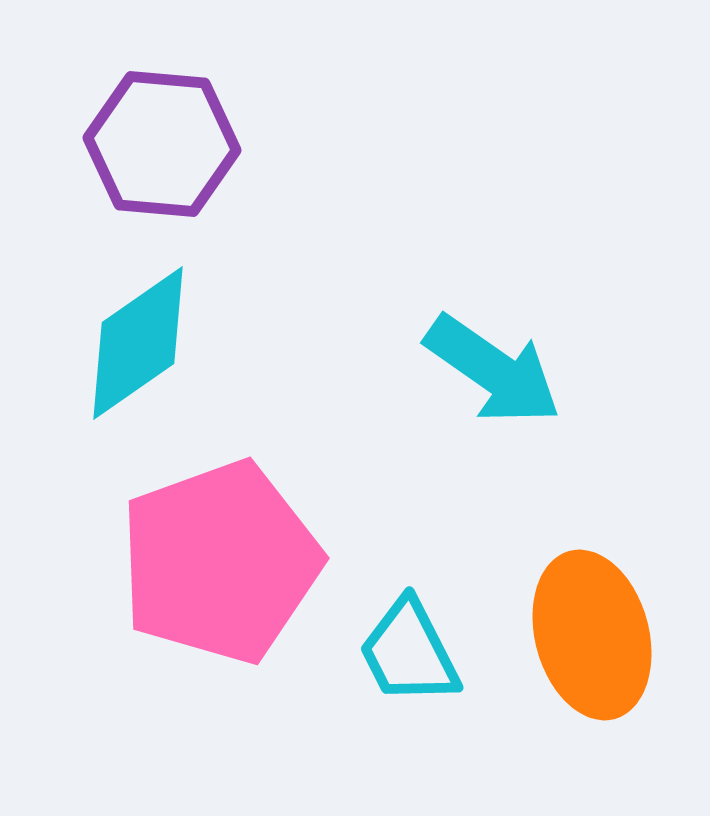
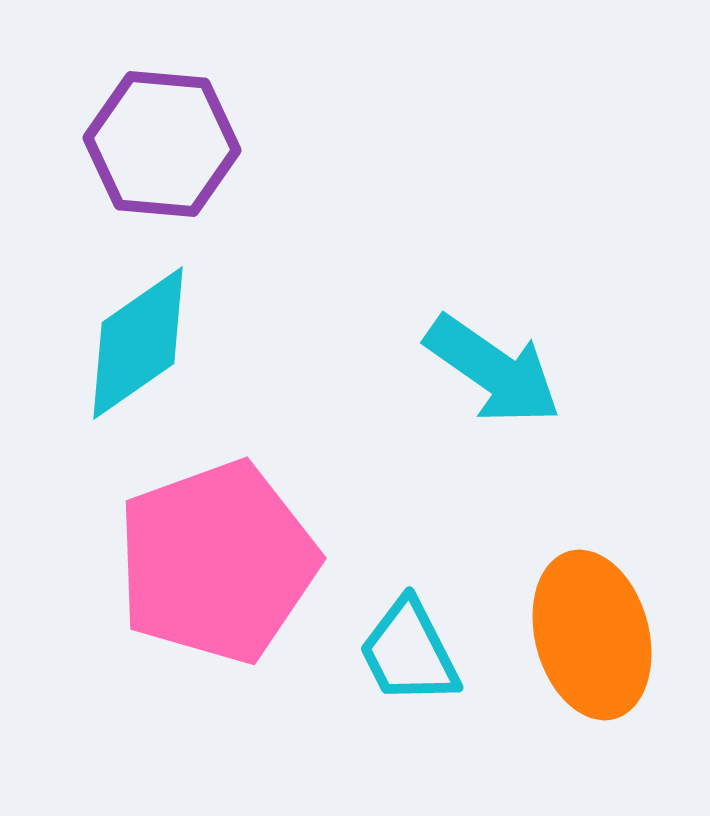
pink pentagon: moved 3 px left
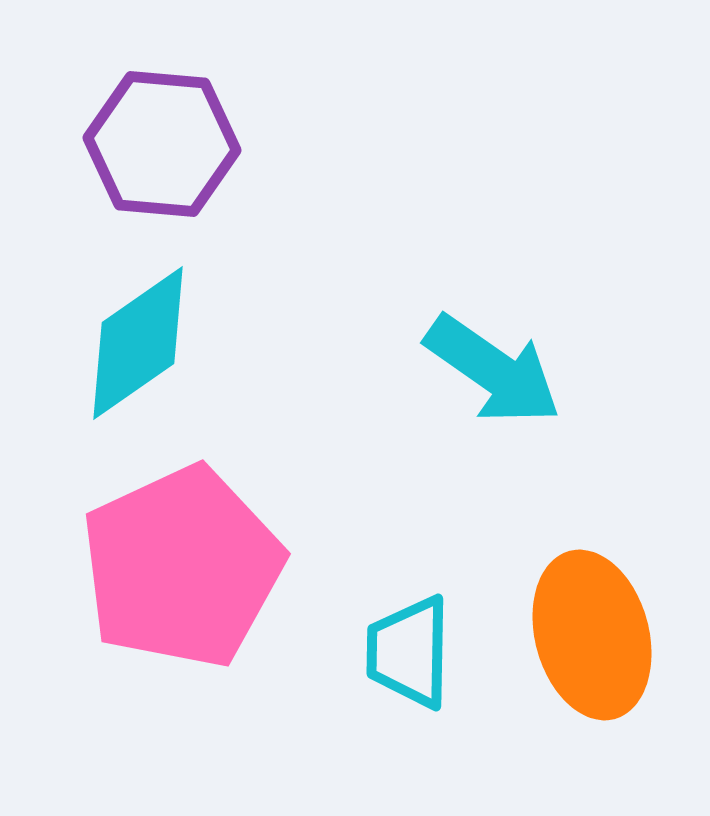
pink pentagon: moved 35 px left, 5 px down; rotated 5 degrees counterclockwise
cyan trapezoid: rotated 28 degrees clockwise
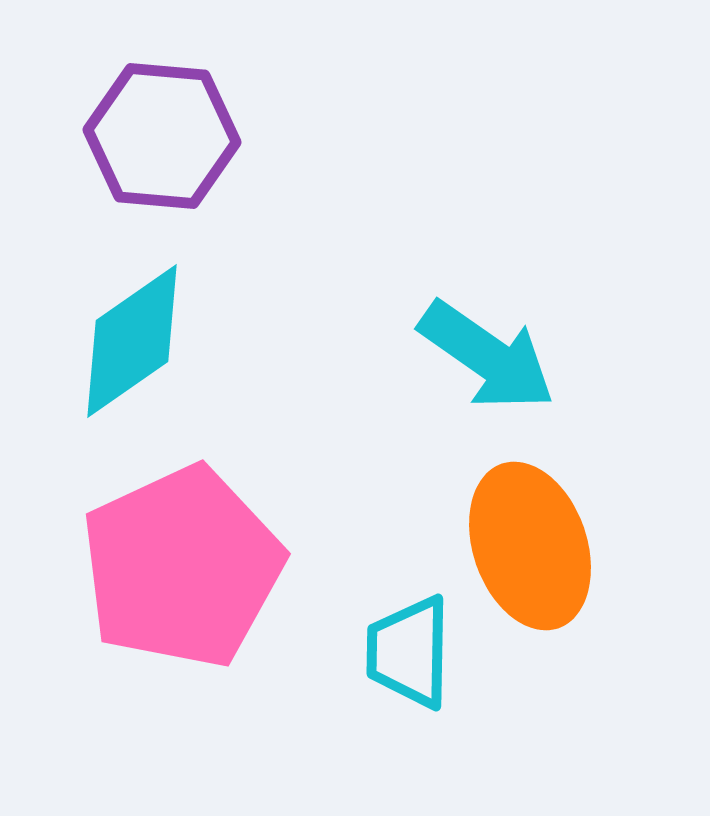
purple hexagon: moved 8 px up
cyan diamond: moved 6 px left, 2 px up
cyan arrow: moved 6 px left, 14 px up
orange ellipse: moved 62 px left, 89 px up; rotated 4 degrees counterclockwise
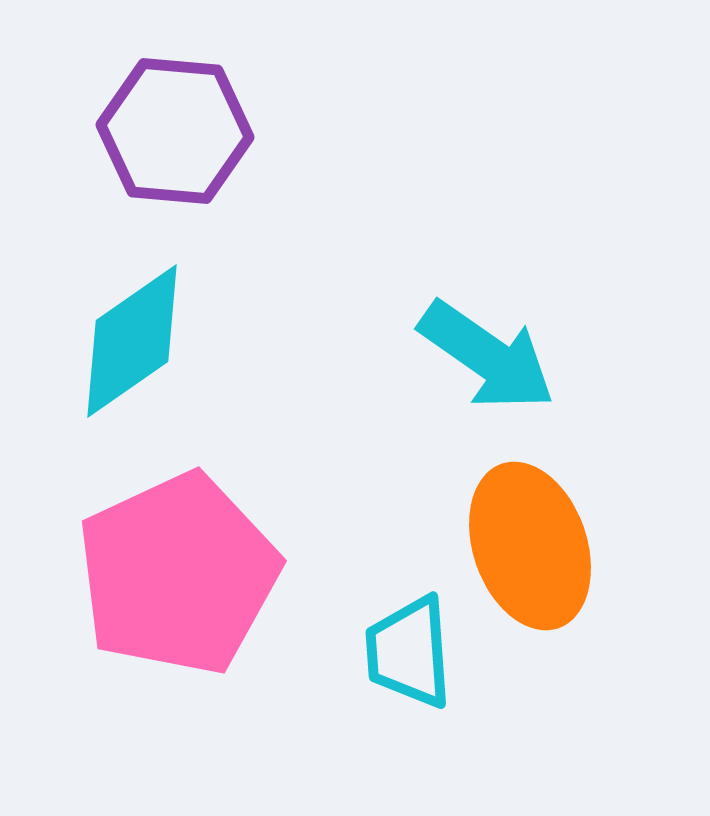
purple hexagon: moved 13 px right, 5 px up
pink pentagon: moved 4 px left, 7 px down
cyan trapezoid: rotated 5 degrees counterclockwise
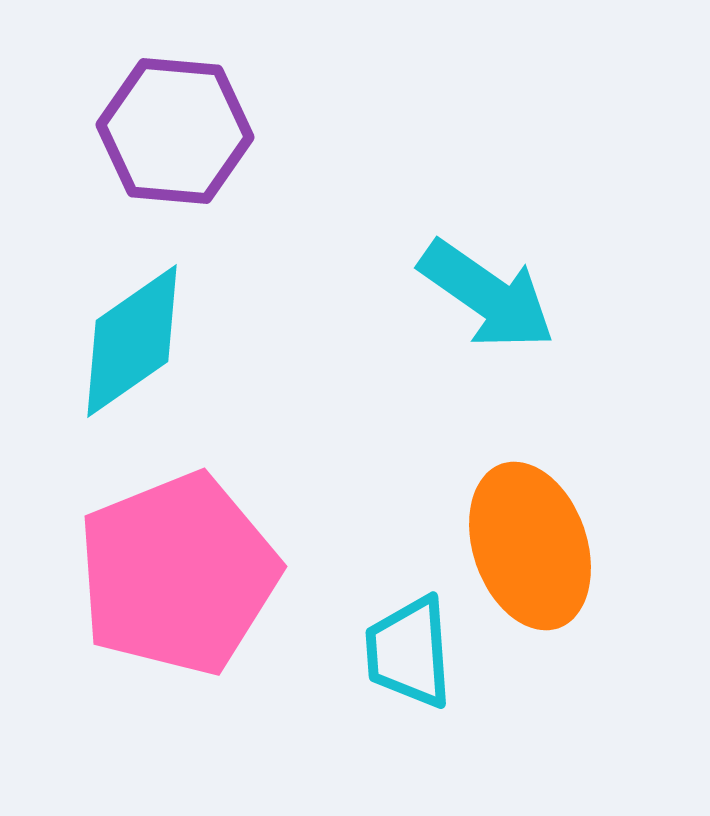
cyan arrow: moved 61 px up
pink pentagon: rotated 3 degrees clockwise
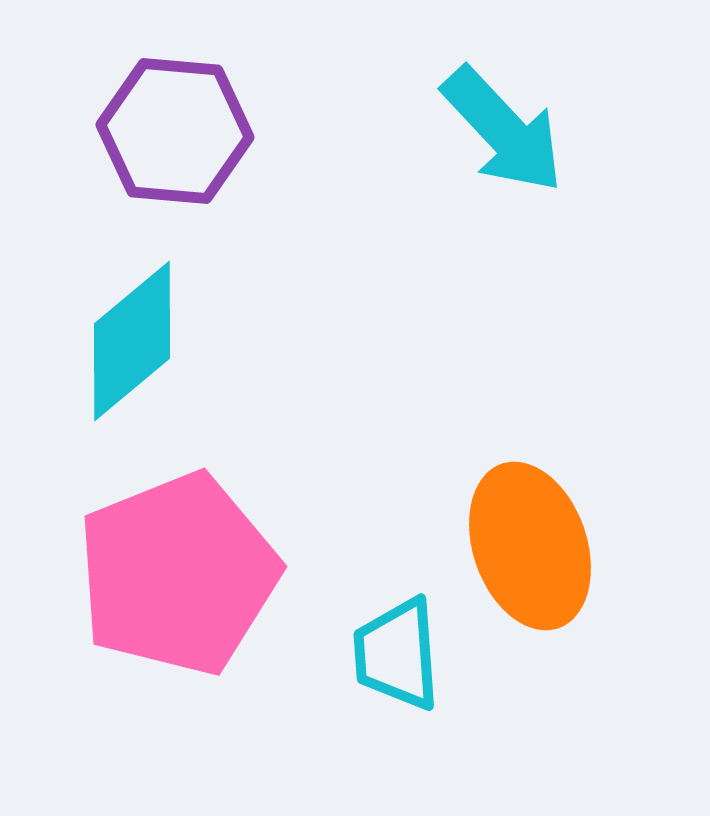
cyan arrow: moved 16 px right, 165 px up; rotated 12 degrees clockwise
cyan diamond: rotated 5 degrees counterclockwise
cyan trapezoid: moved 12 px left, 2 px down
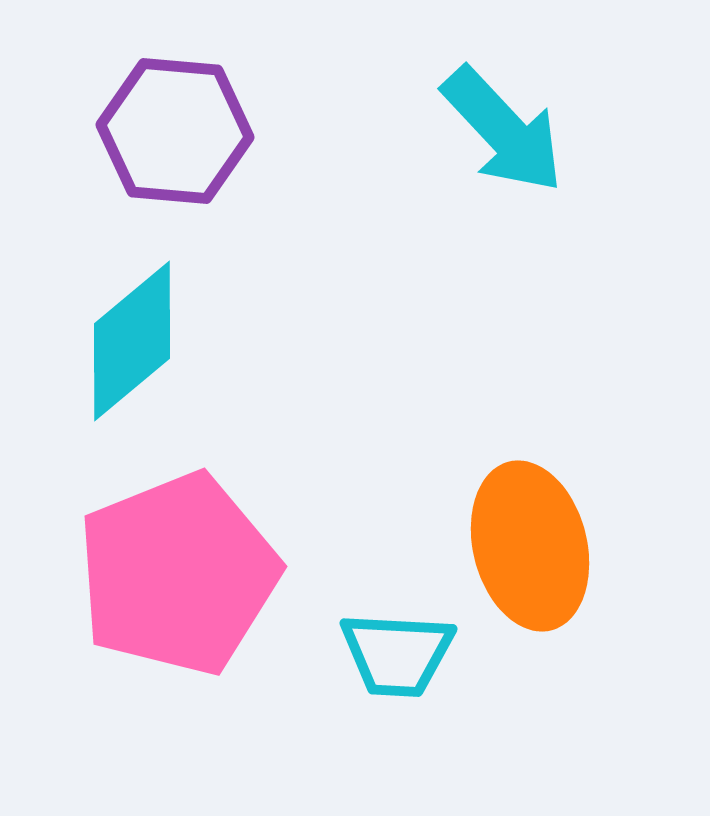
orange ellipse: rotated 5 degrees clockwise
cyan trapezoid: rotated 83 degrees counterclockwise
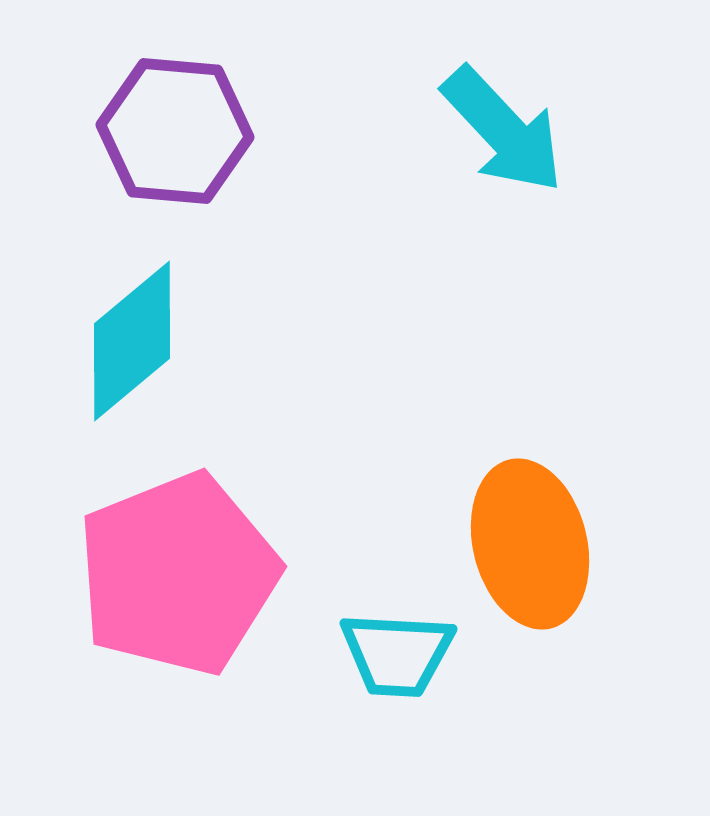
orange ellipse: moved 2 px up
